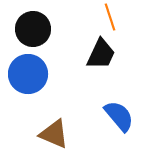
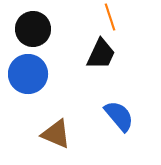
brown triangle: moved 2 px right
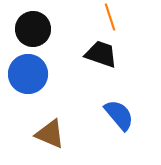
black trapezoid: rotated 96 degrees counterclockwise
blue semicircle: moved 1 px up
brown triangle: moved 6 px left
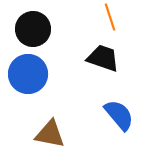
black trapezoid: moved 2 px right, 4 px down
brown triangle: rotated 12 degrees counterclockwise
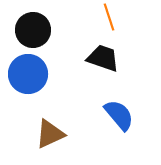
orange line: moved 1 px left
black circle: moved 1 px down
brown triangle: rotated 36 degrees counterclockwise
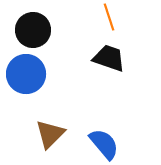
black trapezoid: moved 6 px right
blue circle: moved 2 px left
blue semicircle: moved 15 px left, 29 px down
brown triangle: rotated 20 degrees counterclockwise
